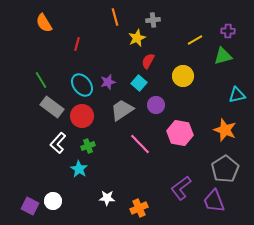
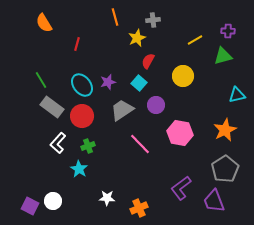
orange star: rotated 25 degrees clockwise
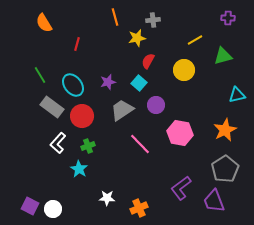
purple cross: moved 13 px up
yellow star: rotated 12 degrees clockwise
yellow circle: moved 1 px right, 6 px up
green line: moved 1 px left, 5 px up
cyan ellipse: moved 9 px left
white circle: moved 8 px down
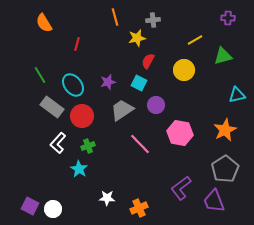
cyan square: rotated 14 degrees counterclockwise
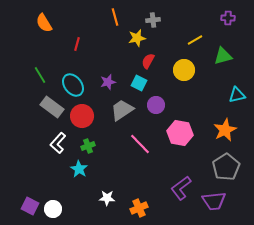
gray pentagon: moved 1 px right, 2 px up
purple trapezoid: rotated 75 degrees counterclockwise
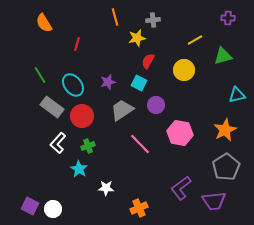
white star: moved 1 px left, 10 px up
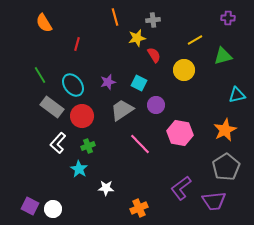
red semicircle: moved 6 px right, 6 px up; rotated 119 degrees clockwise
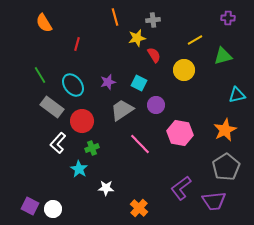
red circle: moved 5 px down
green cross: moved 4 px right, 2 px down
orange cross: rotated 24 degrees counterclockwise
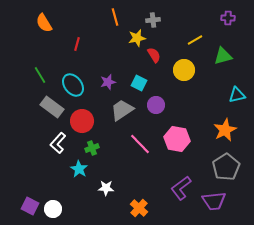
pink hexagon: moved 3 px left, 6 px down
